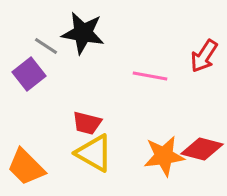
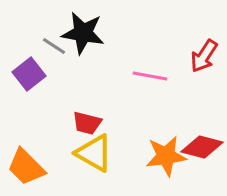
gray line: moved 8 px right
red diamond: moved 2 px up
orange star: moved 2 px right
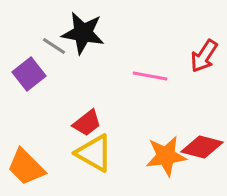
red trapezoid: rotated 52 degrees counterclockwise
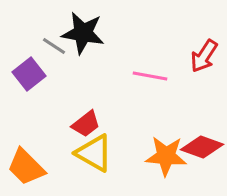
red trapezoid: moved 1 px left, 1 px down
red diamond: rotated 6 degrees clockwise
orange star: rotated 12 degrees clockwise
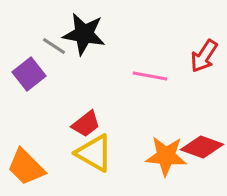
black star: moved 1 px right, 1 px down
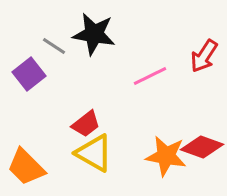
black star: moved 10 px right
pink line: rotated 36 degrees counterclockwise
orange star: rotated 6 degrees clockwise
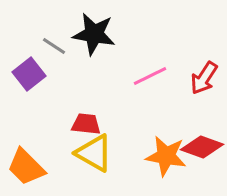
red arrow: moved 22 px down
red trapezoid: rotated 136 degrees counterclockwise
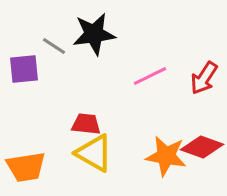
black star: rotated 18 degrees counterclockwise
purple square: moved 5 px left, 5 px up; rotated 32 degrees clockwise
orange trapezoid: rotated 54 degrees counterclockwise
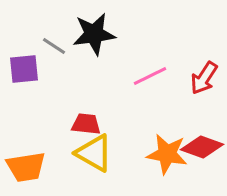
orange star: moved 1 px right, 2 px up
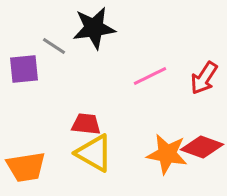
black star: moved 6 px up
